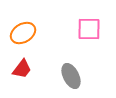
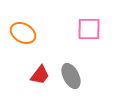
orange ellipse: rotated 60 degrees clockwise
red trapezoid: moved 18 px right, 6 px down
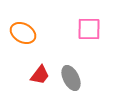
gray ellipse: moved 2 px down
